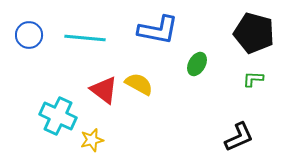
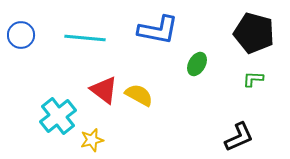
blue circle: moved 8 px left
yellow semicircle: moved 11 px down
cyan cross: rotated 27 degrees clockwise
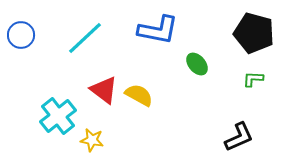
cyan line: rotated 48 degrees counterclockwise
green ellipse: rotated 70 degrees counterclockwise
yellow star: rotated 25 degrees clockwise
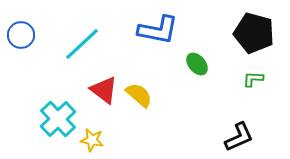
cyan line: moved 3 px left, 6 px down
yellow semicircle: rotated 12 degrees clockwise
cyan cross: moved 3 px down; rotated 6 degrees counterclockwise
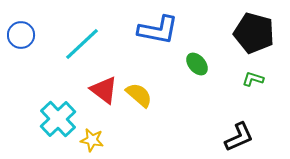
green L-shape: rotated 15 degrees clockwise
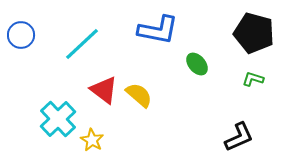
yellow star: rotated 20 degrees clockwise
